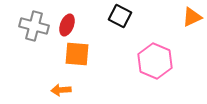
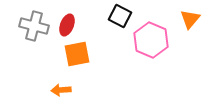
orange triangle: moved 2 px left, 2 px down; rotated 25 degrees counterclockwise
orange square: rotated 16 degrees counterclockwise
pink hexagon: moved 4 px left, 21 px up
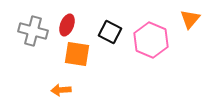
black square: moved 10 px left, 16 px down
gray cross: moved 1 px left, 5 px down
orange square: rotated 20 degrees clockwise
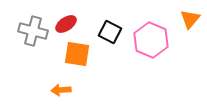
red ellipse: moved 1 px left, 1 px up; rotated 35 degrees clockwise
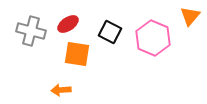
orange triangle: moved 3 px up
red ellipse: moved 2 px right
gray cross: moved 2 px left
pink hexagon: moved 2 px right, 2 px up
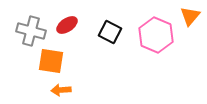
red ellipse: moved 1 px left, 1 px down
pink hexagon: moved 3 px right, 3 px up
orange square: moved 26 px left, 7 px down
